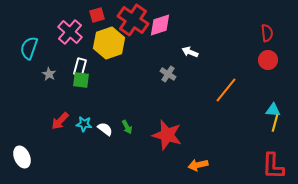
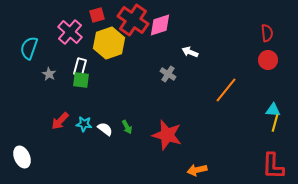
orange arrow: moved 1 px left, 5 px down
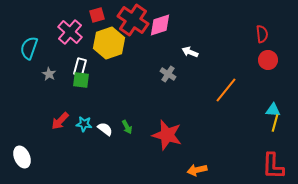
red semicircle: moved 5 px left, 1 px down
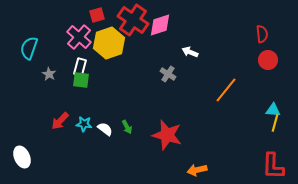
pink cross: moved 9 px right, 5 px down
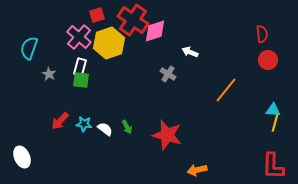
pink diamond: moved 5 px left, 6 px down
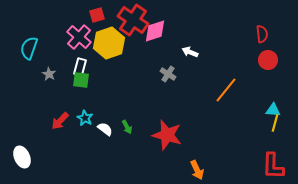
cyan star: moved 1 px right, 6 px up; rotated 21 degrees clockwise
orange arrow: rotated 102 degrees counterclockwise
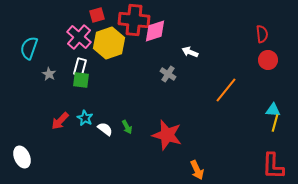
red cross: moved 1 px right; rotated 28 degrees counterclockwise
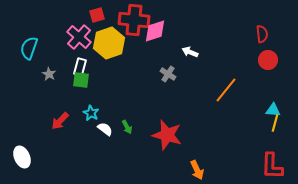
cyan star: moved 6 px right, 5 px up
red L-shape: moved 1 px left
